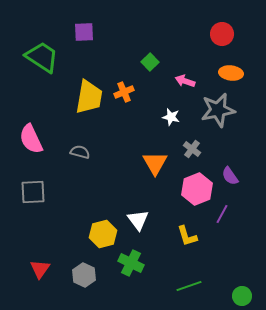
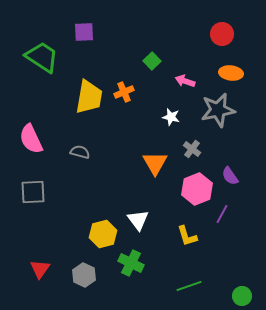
green square: moved 2 px right, 1 px up
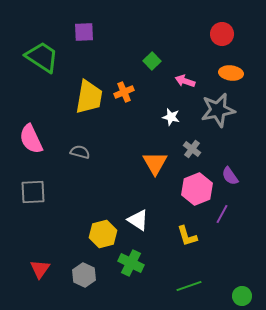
white triangle: rotated 20 degrees counterclockwise
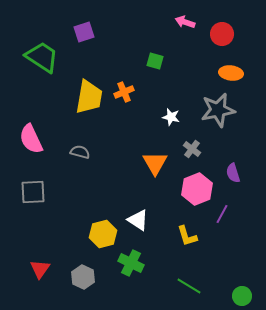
purple square: rotated 15 degrees counterclockwise
green square: moved 3 px right; rotated 30 degrees counterclockwise
pink arrow: moved 59 px up
purple semicircle: moved 3 px right, 3 px up; rotated 18 degrees clockwise
gray hexagon: moved 1 px left, 2 px down
green line: rotated 50 degrees clockwise
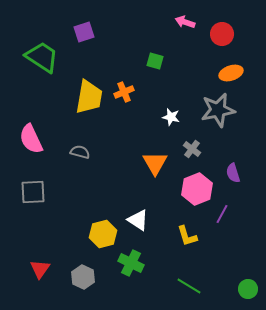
orange ellipse: rotated 25 degrees counterclockwise
green circle: moved 6 px right, 7 px up
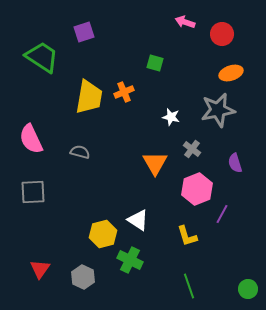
green square: moved 2 px down
purple semicircle: moved 2 px right, 10 px up
green cross: moved 1 px left, 3 px up
green line: rotated 40 degrees clockwise
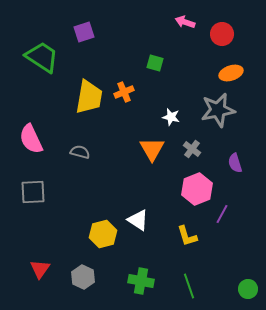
orange triangle: moved 3 px left, 14 px up
green cross: moved 11 px right, 21 px down; rotated 15 degrees counterclockwise
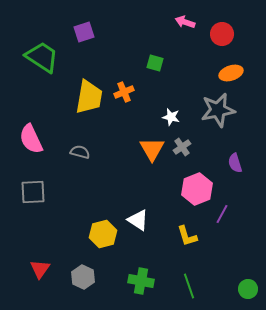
gray cross: moved 10 px left, 2 px up; rotated 18 degrees clockwise
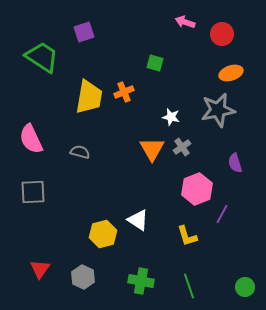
green circle: moved 3 px left, 2 px up
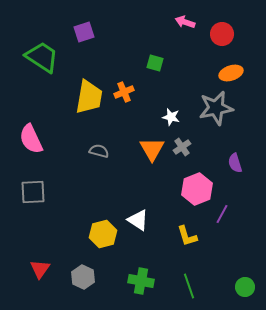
gray star: moved 2 px left, 2 px up
gray semicircle: moved 19 px right, 1 px up
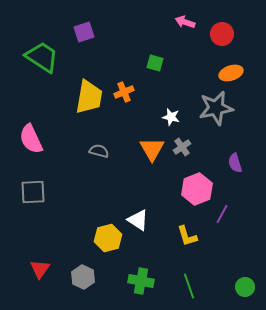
yellow hexagon: moved 5 px right, 4 px down
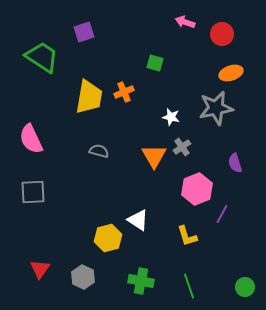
orange triangle: moved 2 px right, 7 px down
